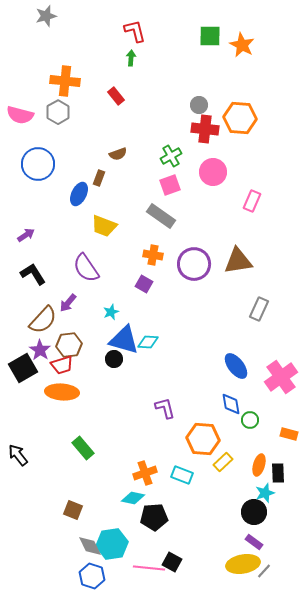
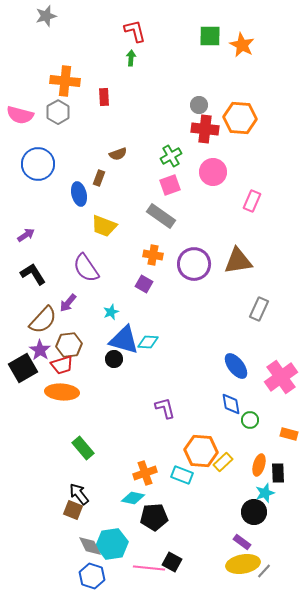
red rectangle at (116, 96): moved 12 px left, 1 px down; rotated 36 degrees clockwise
blue ellipse at (79, 194): rotated 40 degrees counterclockwise
orange hexagon at (203, 439): moved 2 px left, 12 px down
black arrow at (18, 455): moved 61 px right, 39 px down
purple rectangle at (254, 542): moved 12 px left
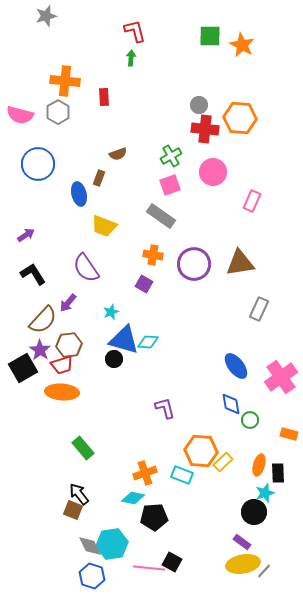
brown triangle at (238, 261): moved 2 px right, 2 px down
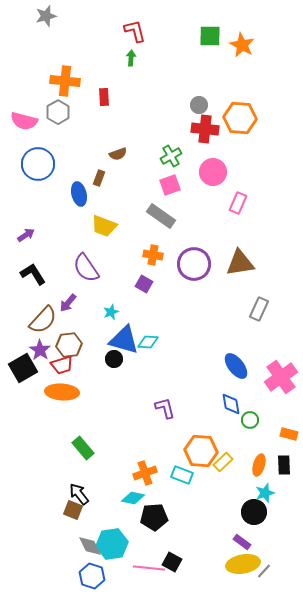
pink semicircle at (20, 115): moved 4 px right, 6 px down
pink rectangle at (252, 201): moved 14 px left, 2 px down
black rectangle at (278, 473): moved 6 px right, 8 px up
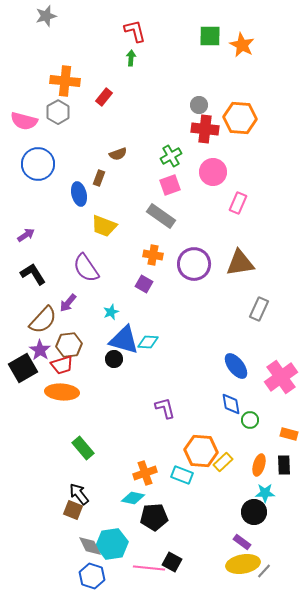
red rectangle at (104, 97): rotated 42 degrees clockwise
cyan star at (265, 493): rotated 18 degrees clockwise
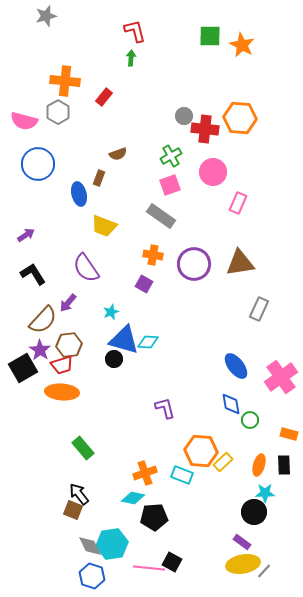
gray circle at (199, 105): moved 15 px left, 11 px down
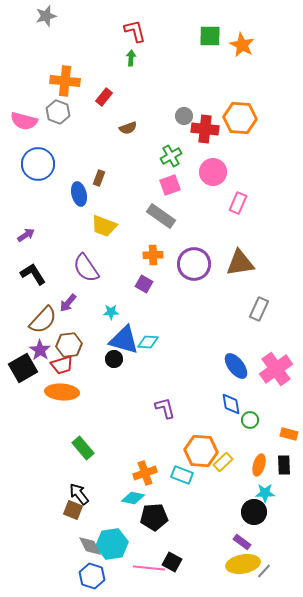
gray hexagon at (58, 112): rotated 10 degrees counterclockwise
brown semicircle at (118, 154): moved 10 px right, 26 px up
orange cross at (153, 255): rotated 12 degrees counterclockwise
cyan star at (111, 312): rotated 21 degrees clockwise
pink cross at (281, 377): moved 5 px left, 8 px up
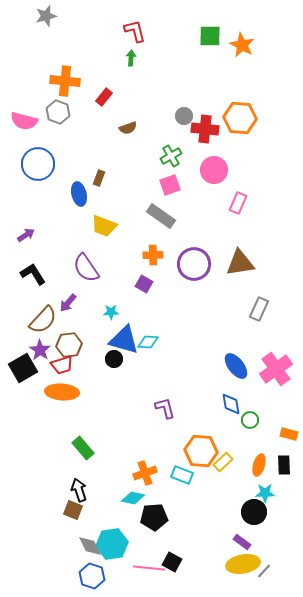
pink circle at (213, 172): moved 1 px right, 2 px up
black arrow at (79, 494): moved 4 px up; rotated 20 degrees clockwise
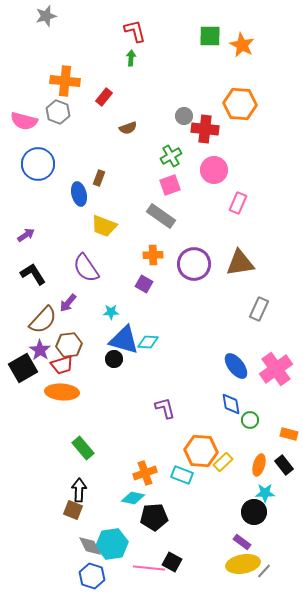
orange hexagon at (240, 118): moved 14 px up
black rectangle at (284, 465): rotated 36 degrees counterclockwise
black arrow at (79, 490): rotated 20 degrees clockwise
